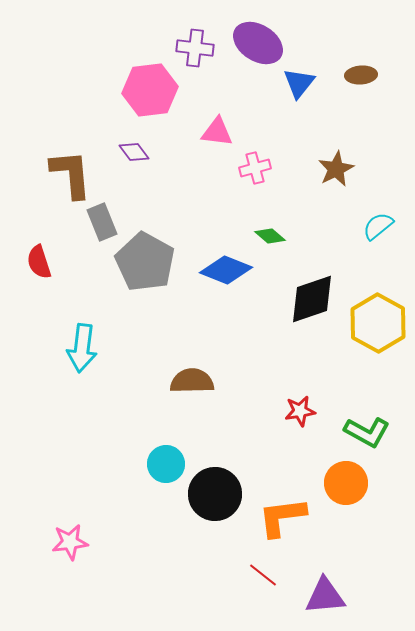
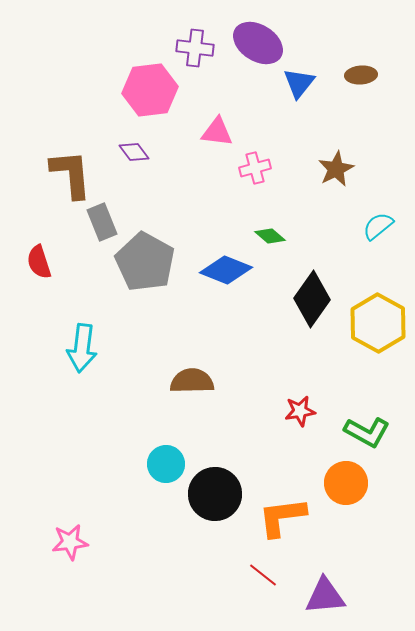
black diamond: rotated 36 degrees counterclockwise
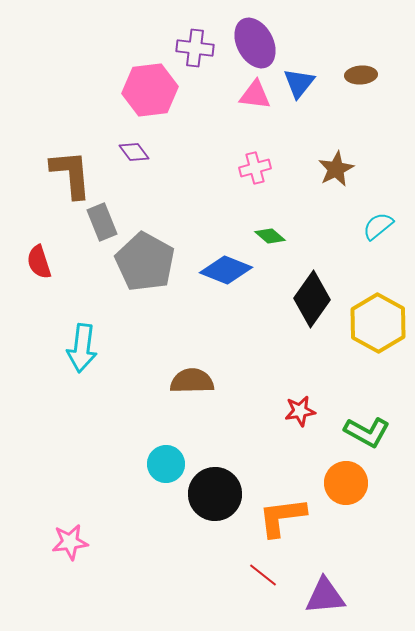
purple ellipse: moved 3 px left; rotated 30 degrees clockwise
pink triangle: moved 38 px right, 37 px up
